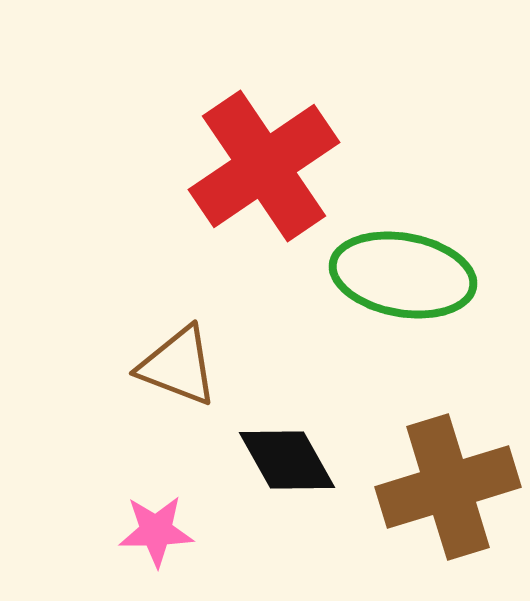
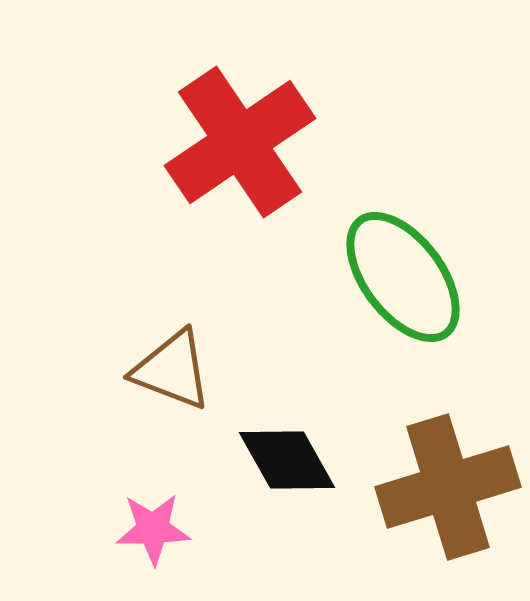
red cross: moved 24 px left, 24 px up
green ellipse: moved 2 px down; rotated 43 degrees clockwise
brown triangle: moved 6 px left, 4 px down
pink star: moved 3 px left, 2 px up
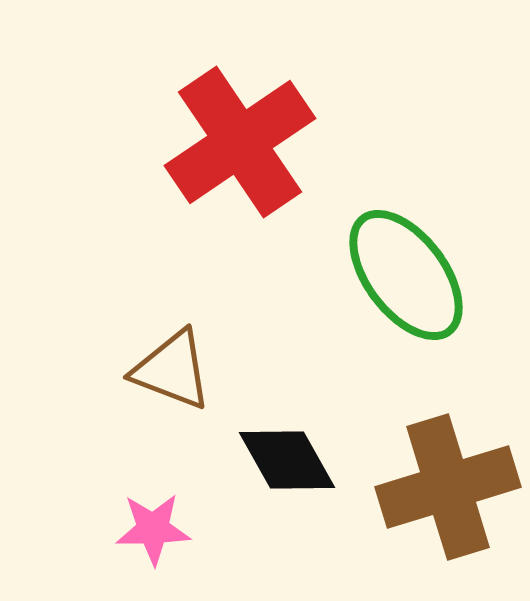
green ellipse: moved 3 px right, 2 px up
